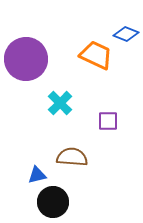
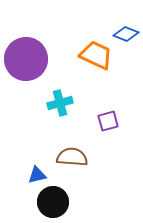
cyan cross: rotated 30 degrees clockwise
purple square: rotated 15 degrees counterclockwise
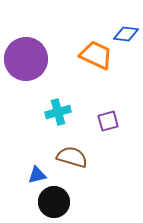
blue diamond: rotated 15 degrees counterclockwise
cyan cross: moved 2 px left, 9 px down
brown semicircle: rotated 12 degrees clockwise
black circle: moved 1 px right
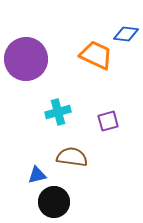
brown semicircle: rotated 8 degrees counterclockwise
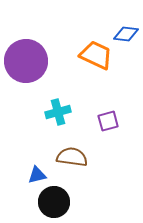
purple circle: moved 2 px down
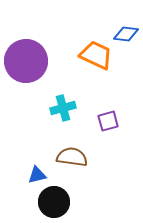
cyan cross: moved 5 px right, 4 px up
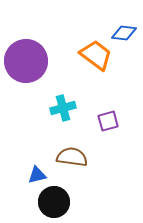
blue diamond: moved 2 px left, 1 px up
orange trapezoid: rotated 12 degrees clockwise
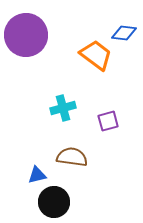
purple circle: moved 26 px up
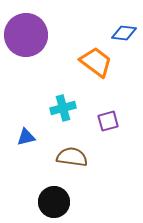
orange trapezoid: moved 7 px down
blue triangle: moved 11 px left, 38 px up
